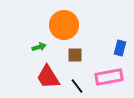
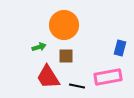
brown square: moved 9 px left, 1 px down
pink rectangle: moved 1 px left
black line: rotated 42 degrees counterclockwise
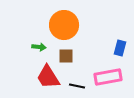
green arrow: rotated 24 degrees clockwise
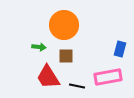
blue rectangle: moved 1 px down
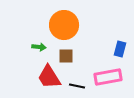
red trapezoid: moved 1 px right
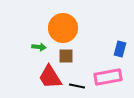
orange circle: moved 1 px left, 3 px down
red trapezoid: moved 1 px right
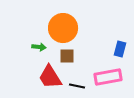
brown square: moved 1 px right
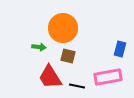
brown square: moved 1 px right; rotated 14 degrees clockwise
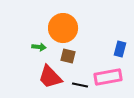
red trapezoid: rotated 12 degrees counterclockwise
black line: moved 3 px right, 1 px up
